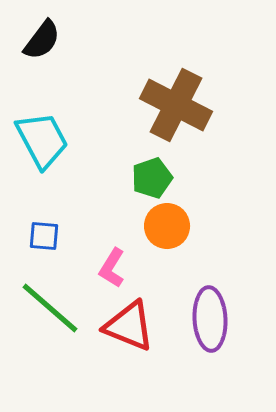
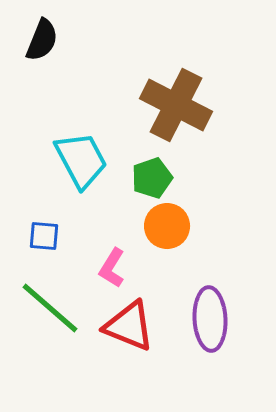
black semicircle: rotated 15 degrees counterclockwise
cyan trapezoid: moved 39 px right, 20 px down
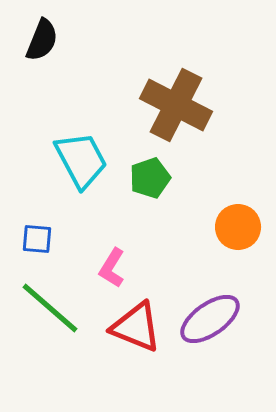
green pentagon: moved 2 px left
orange circle: moved 71 px right, 1 px down
blue square: moved 7 px left, 3 px down
purple ellipse: rotated 58 degrees clockwise
red triangle: moved 7 px right, 1 px down
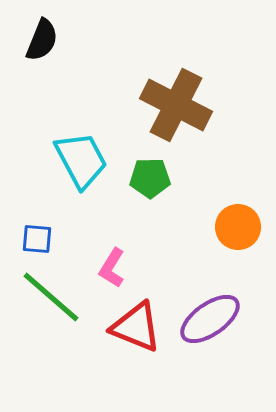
green pentagon: rotated 18 degrees clockwise
green line: moved 1 px right, 11 px up
